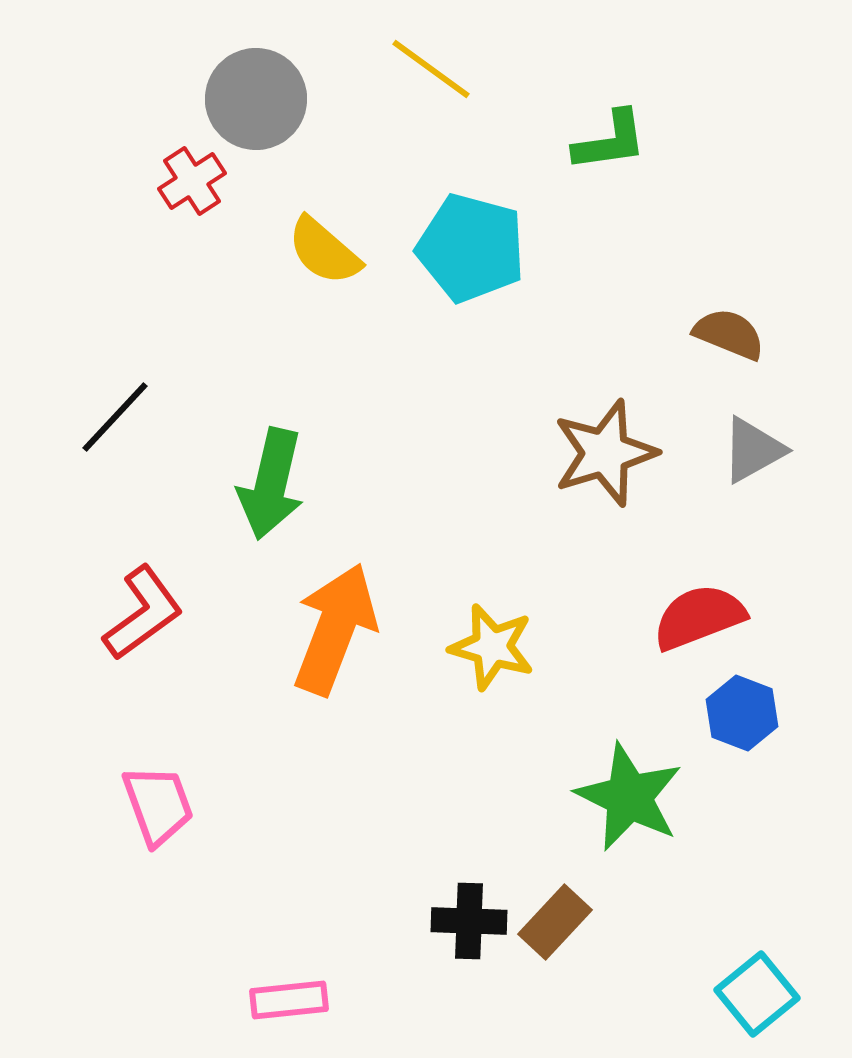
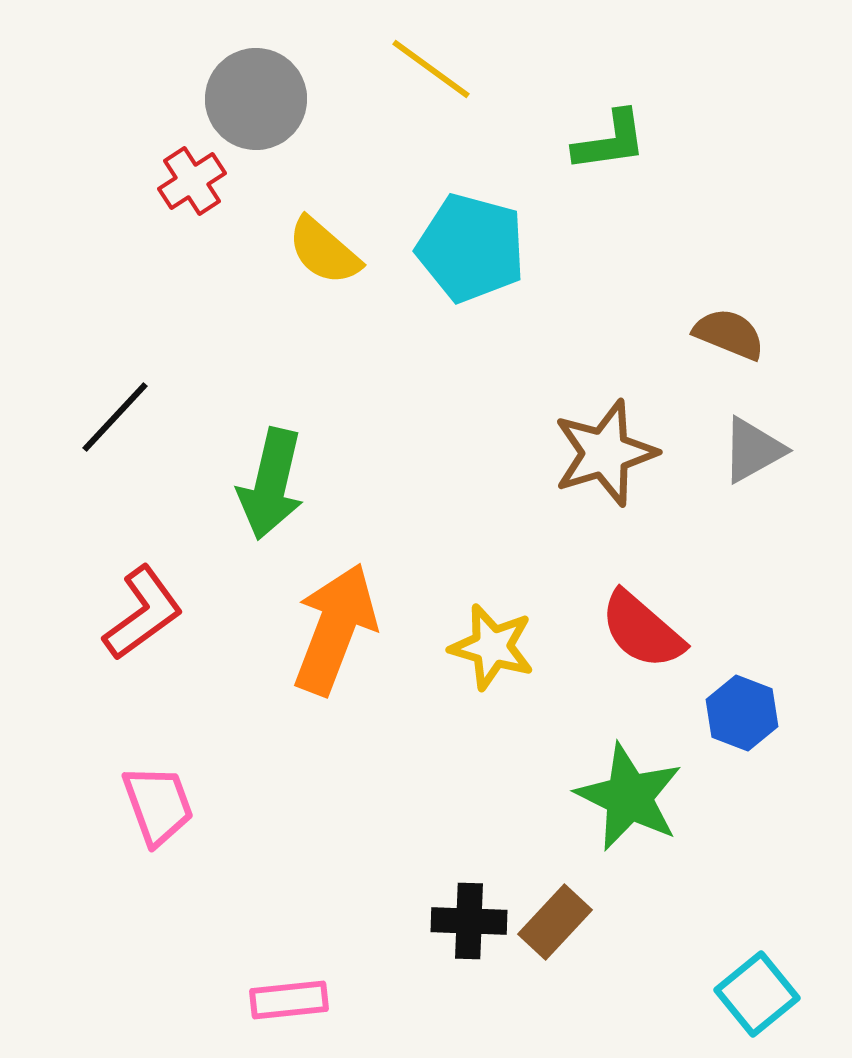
red semicircle: moved 57 px left, 13 px down; rotated 118 degrees counterclockwise
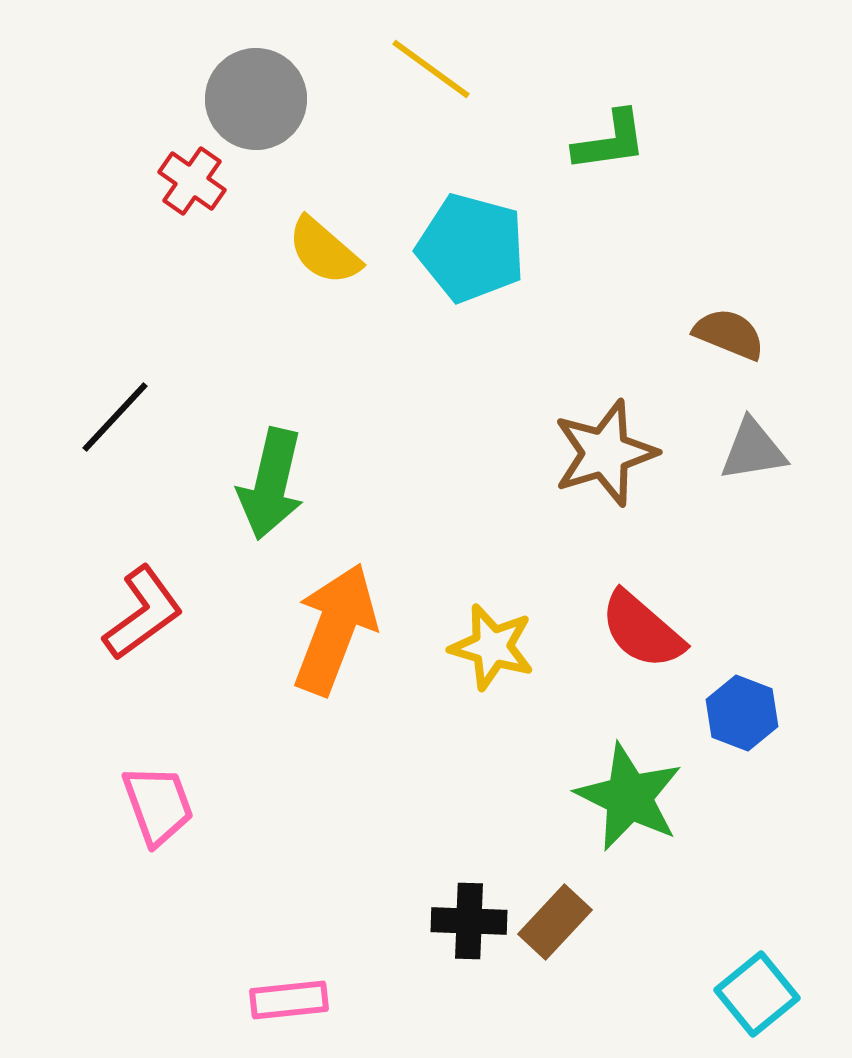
red cross: rotated 22 degrees counterclockwise
gray triangle: rotated 20 degrees clockwise
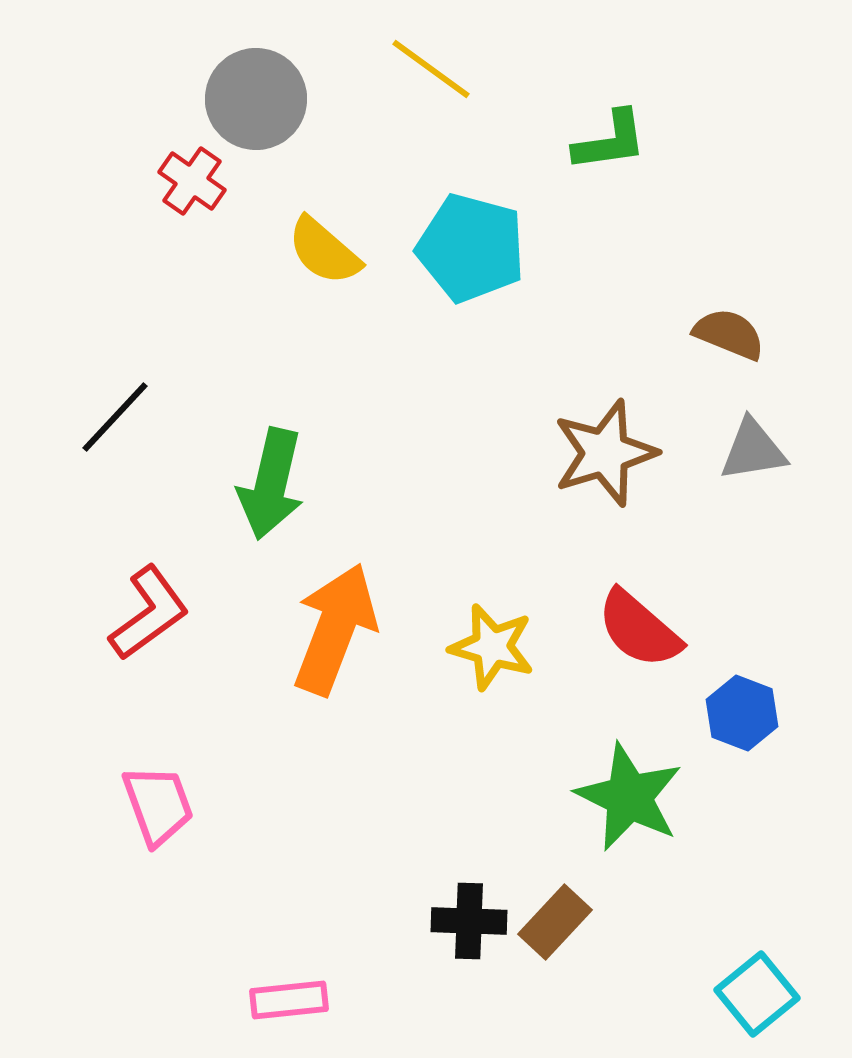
red L-shape: moved 6 px right
red semicircle: moved 3 px left, 1 px up
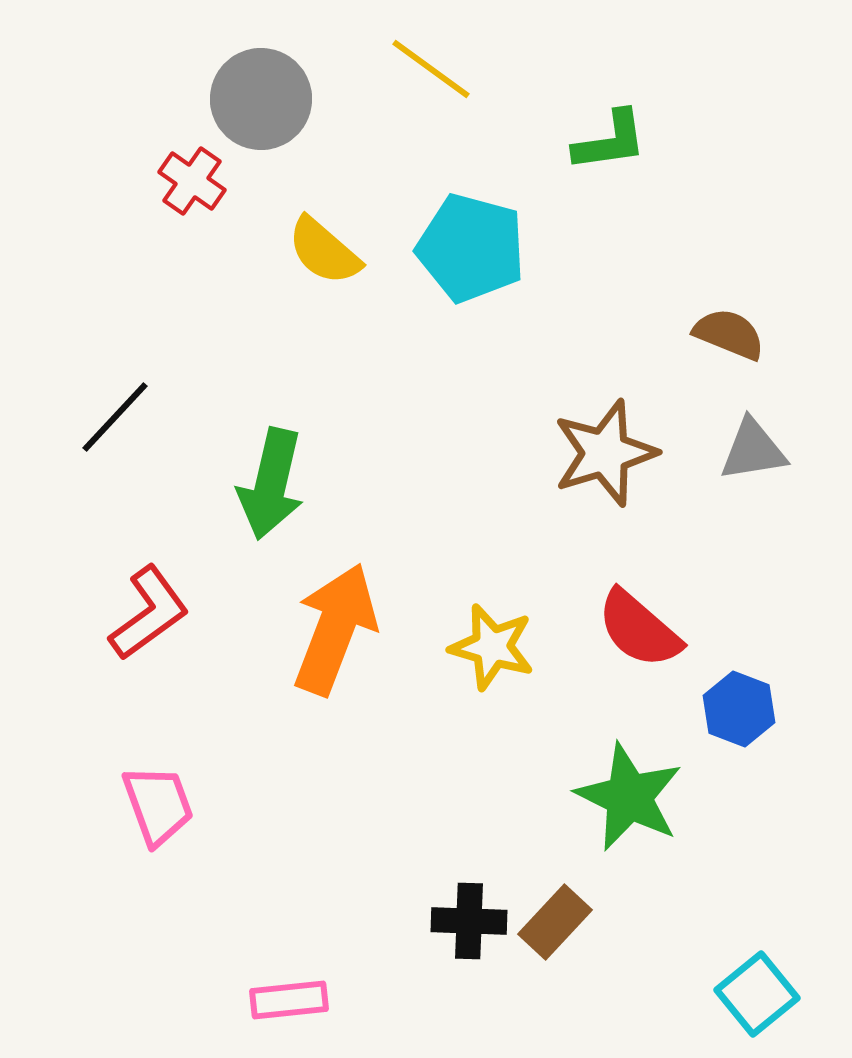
gray circle: moved 5 px right
blue hexagon: moved 3 px left, 4 px up
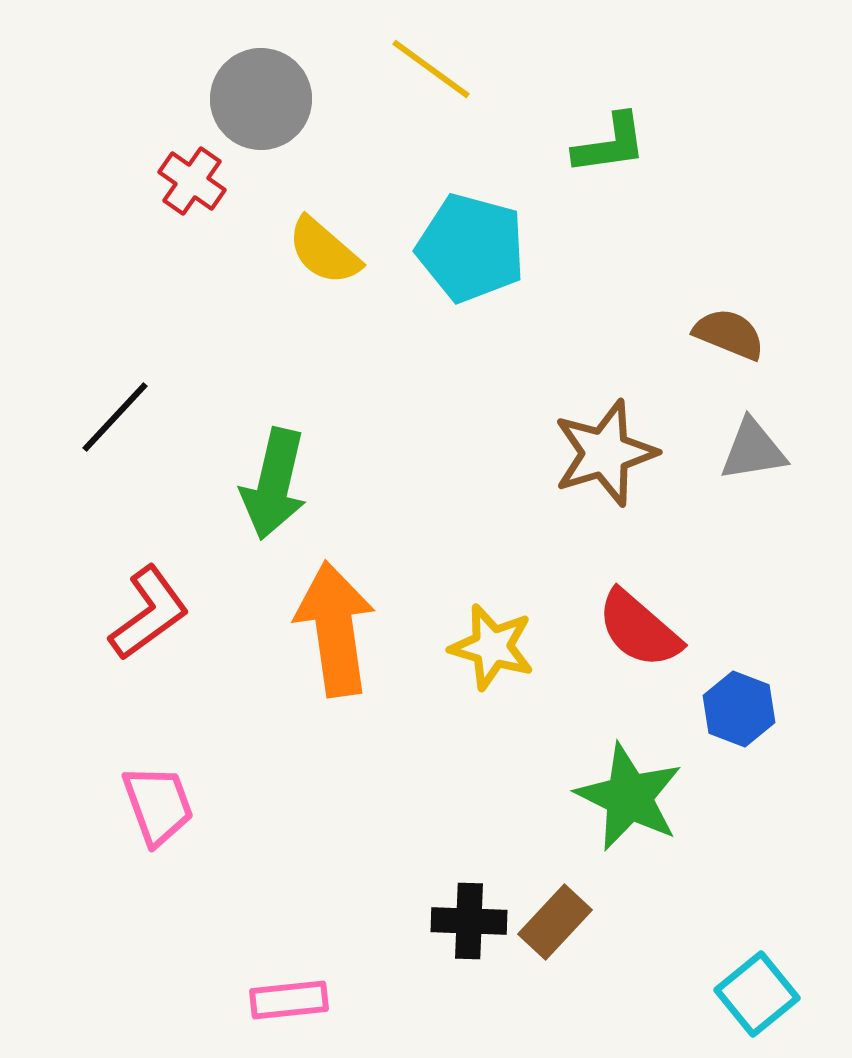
green L-shape: moved 3 px down
green arrow: moved 3 px right
orange arrow: rotated 29 degrees counterclockwise
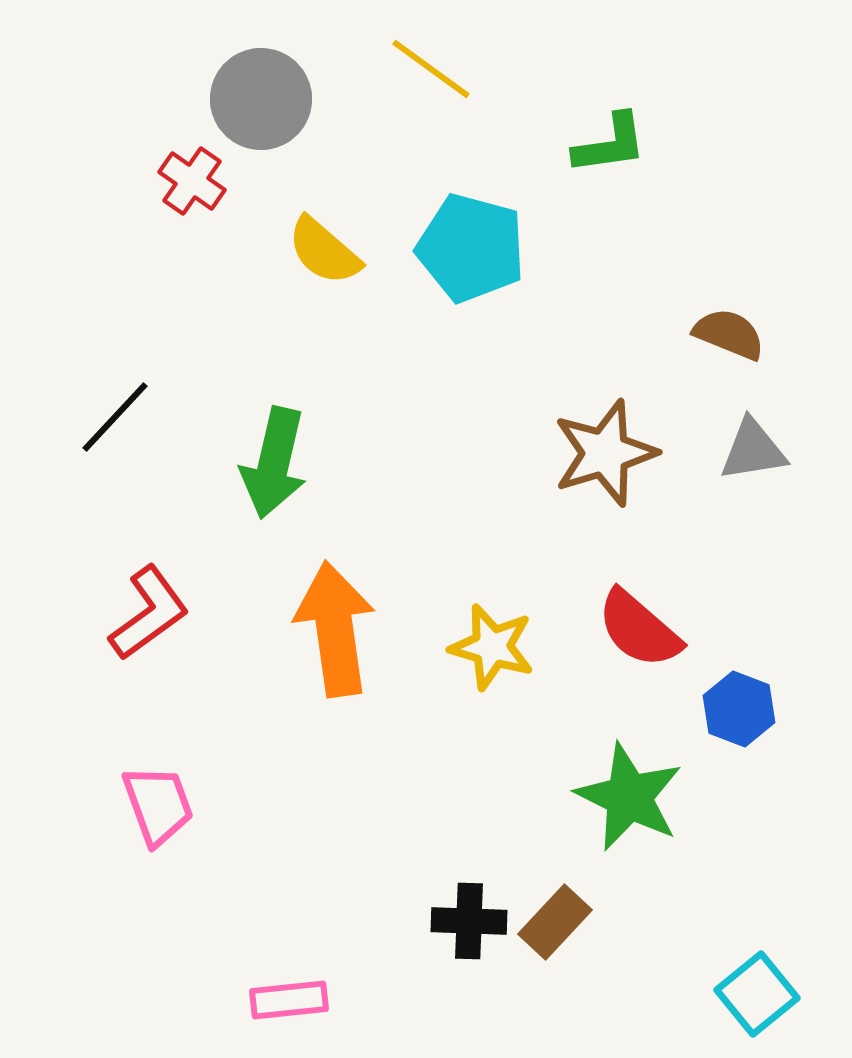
green arrow: moved 21 px up
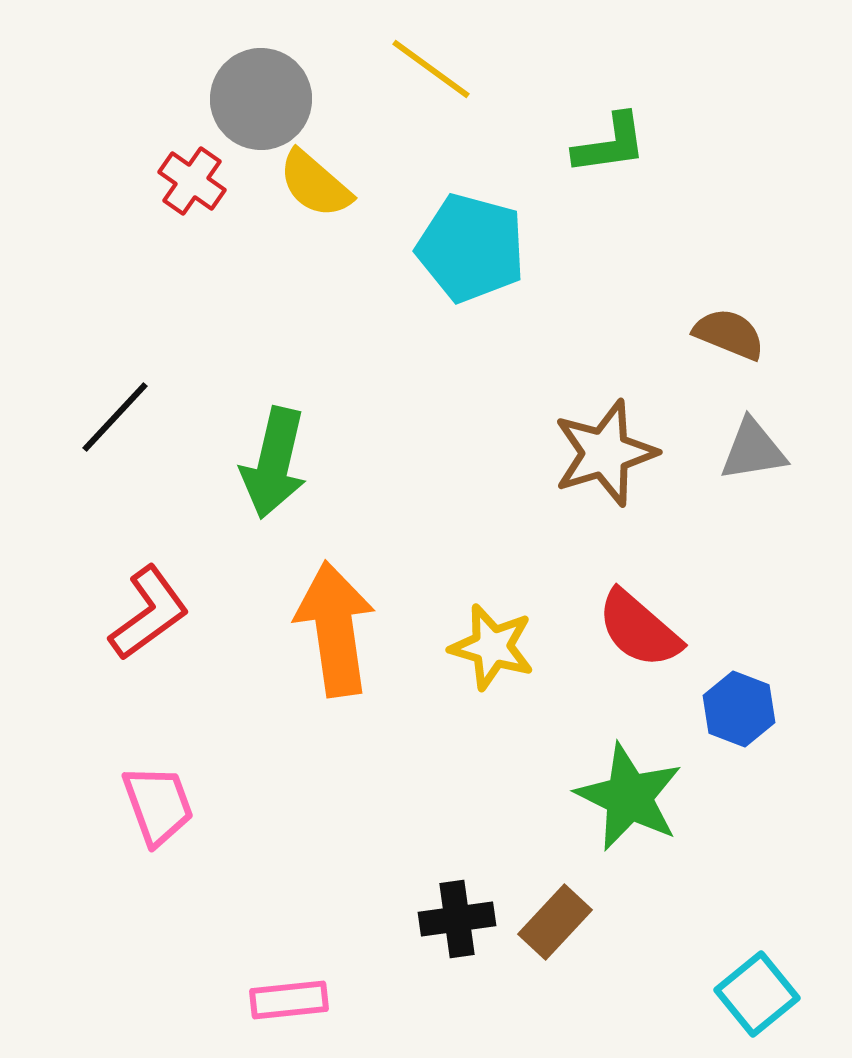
yellow semicircle: moved 9 px left, 67 px up
black cross: moved 12 px left, 2 px up; rotated 10 degrees counterclockwise
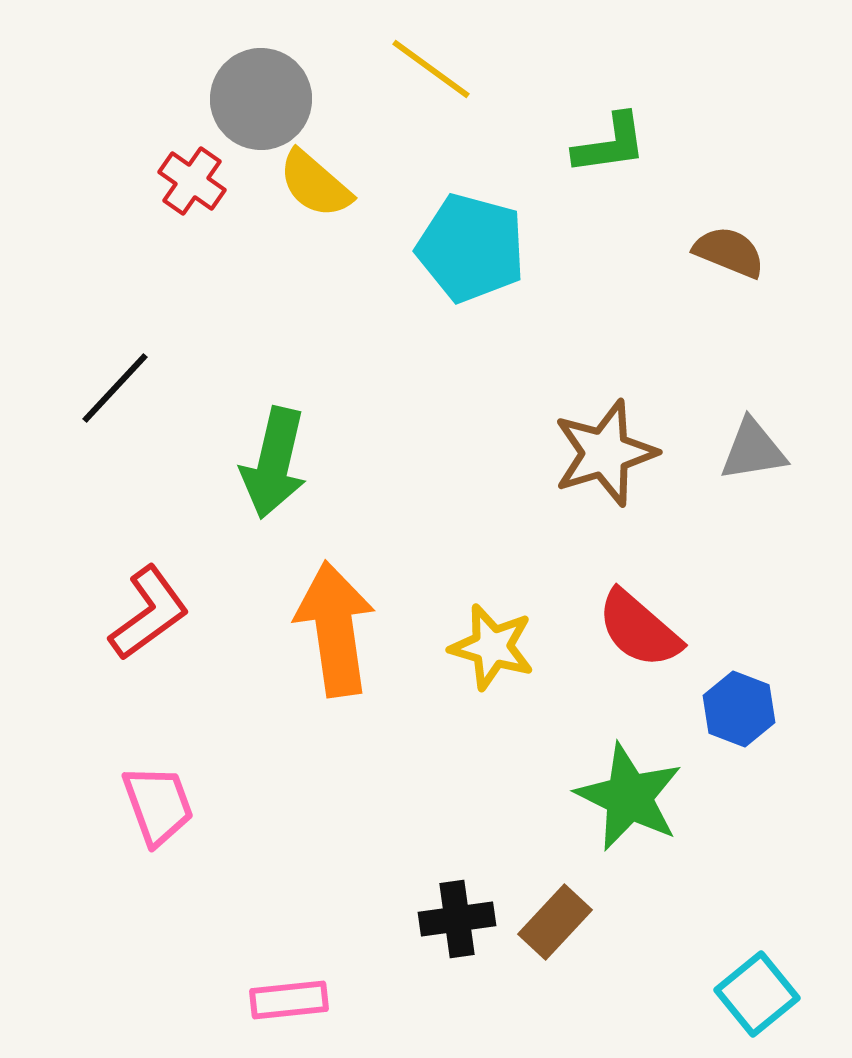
brown semicircle: moved 82 px up
black line: moved 29 px up
